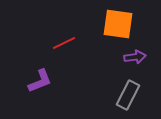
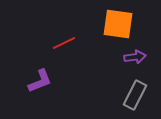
gray rectangle: moved 7 px right
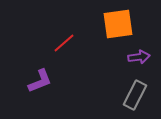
orange square: rotated 16 degrees counterclockwise
red line: rotated 15 degrees counterclockwise
purple arrow: moved 4 px right
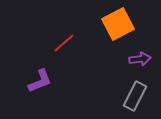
orange square: rotated 20 degrees counterclockwise
purple arrow: moved 1 px right, 2 px down
gray rectangle: moved 1 px down
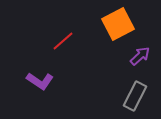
red line: moved 1 px left, 2 px up
purple arrow: moved 3 px up; rotated 35 degrees counterclockwise
purple L-shape: rotated 56 degrees clockwise
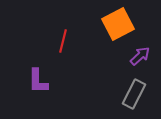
red line: rotated 35 degrees counterclockwise
purple L-shape: moved 2 px left; rotated 56 degrees clockwise
gray rectangle: moved 1 px left, 2 px up
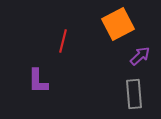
gray rectangle: rotated 32 degrees counterclockwise
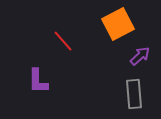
red line: rotated 55 degrees counterclockwise
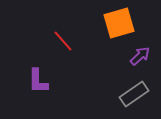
orange square: moved 1 px right, 1 px up; rotated 12 degrees clockwise
gray rectangle: rotated 60 degrees clockwise
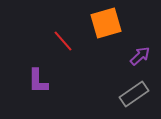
orange square: moved 13 px left
